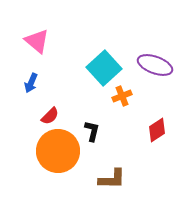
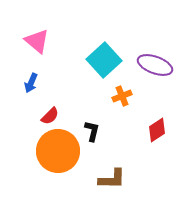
cyan square: moved 8 px up
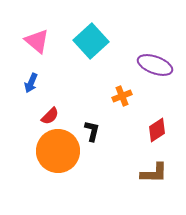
cyan square: moved 13 px left, 19 px up
brown L-shape: moved 42 px right, 6 px up
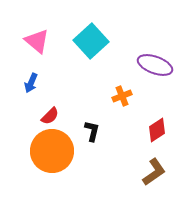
orange circle: moved 6 px left
brown L-shape: moved 1 px up; rotated 36 degrees counterclockwise
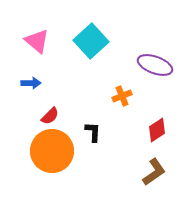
blue arrow: rotated 114 degrees counterclockwise
black L-shape: moved 1 px right, 1 px down; rotated 10 degrees counterclockwise
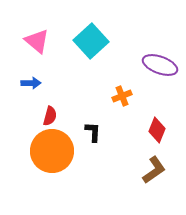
purple ellipse: moved 5 px right
red semicircle: rotated 30 degrees counterclockwise
red diamond: rotated 35 degrees counterclockwise
brown L-shape: moved 2 px up
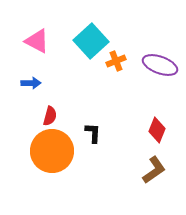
pink triangle: rotated 12 degrees counterclockwise
orange cross: moved 6 px left, 35 px up
black L-shape: moved 1 px down
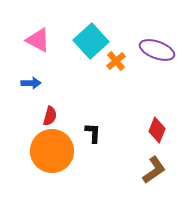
pink triangle: moved 1 px right, 1 px up
orange cross: rotated 18 degrees counterclockwise
purple ellipse: moved 3 px left, 15 px up
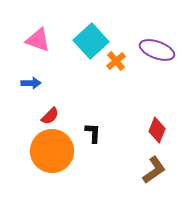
pink triangle: rotated 8 degrees counterclockwise
red semicircle: rotated 30 degrees clockwise
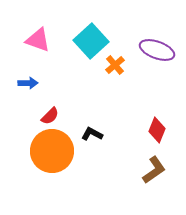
orange cross: moved 1 px left, 4 px down
blue arrow: moved 3 px left
black L-shape: moved 1 px left, 1 px down; rotated 65 degrees counterclockwise
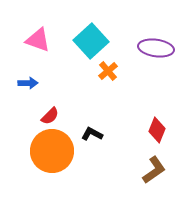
purple ellipse: moved 1 px left, 2 px up; rotated 12 degrees counterclockwise
orange cross: moved 7 px left, 6 px down
